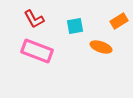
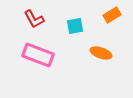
orange rectangle: moved 7 px left, 6 px up
orange ellipse: moved 6 px down
pink rectangle: moved 1 px right, 4 px down
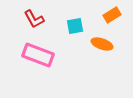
orange ellipse: moved 1 px right, 9 px up
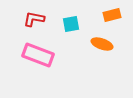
orange rectangle: rotated 18 degrees clockwise
red L-shape: rotated 130 degrees clockwise
cyan square: moved 4 px left, 2 px up
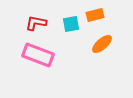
orange rectangle: moved 17 px left
red L-shape: moved 2 px right, 4 px down
orange ellipse: rotated 60 degrees counterclockwise
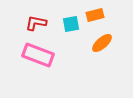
orange ellipse: moved 1 px up
